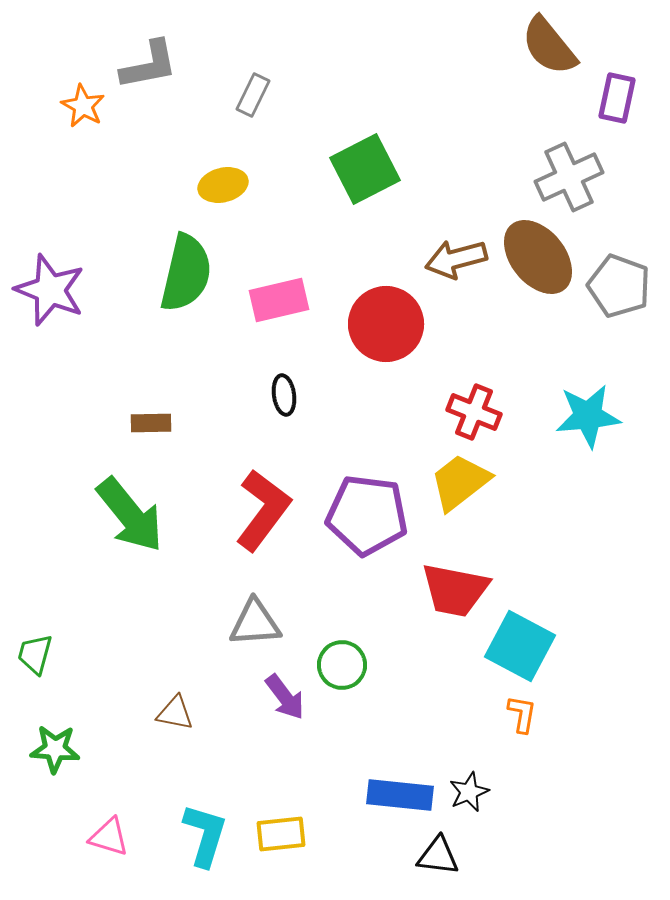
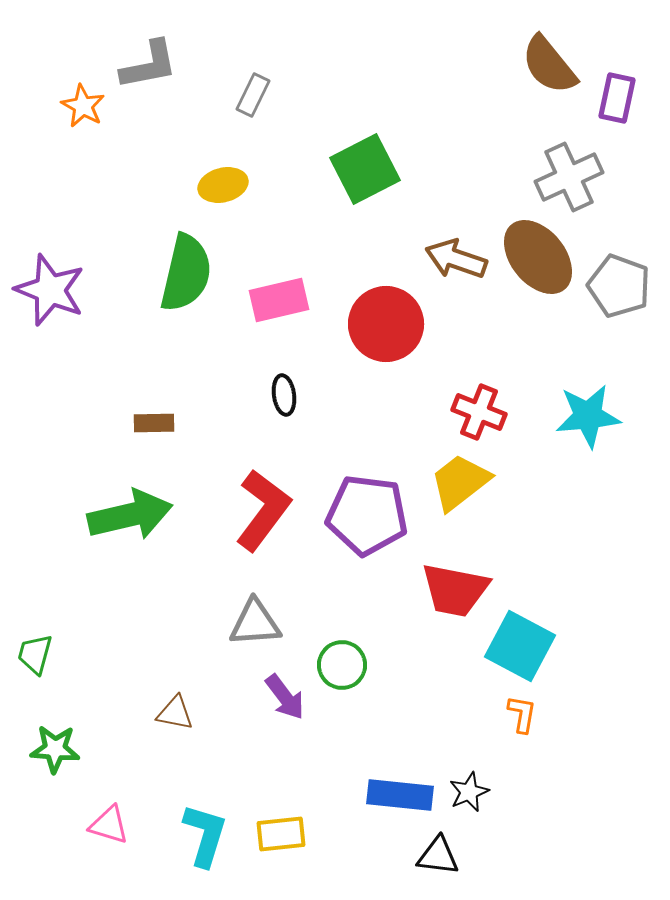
brown semicircle: moved 19 px down
brown arrow: rotated 34 degrees clockwise
red cross: moved 5 px right
brown rectangle: moved 3 px right
green arrow: rotated 64 degrees counterclockwise
pink triangle: moved 12 px up
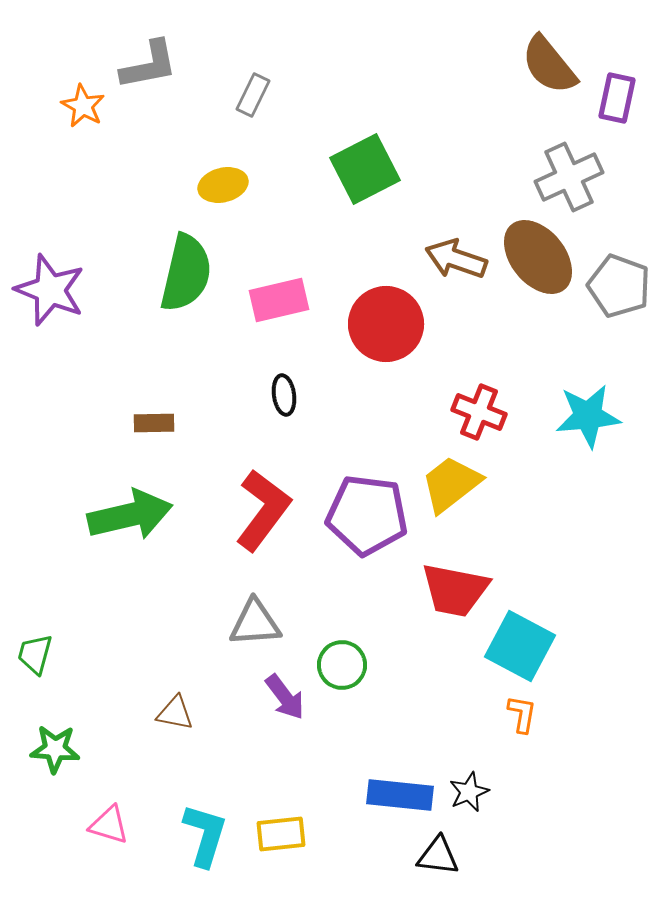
yellow trapezoid: moved 9 px left, 2 px down
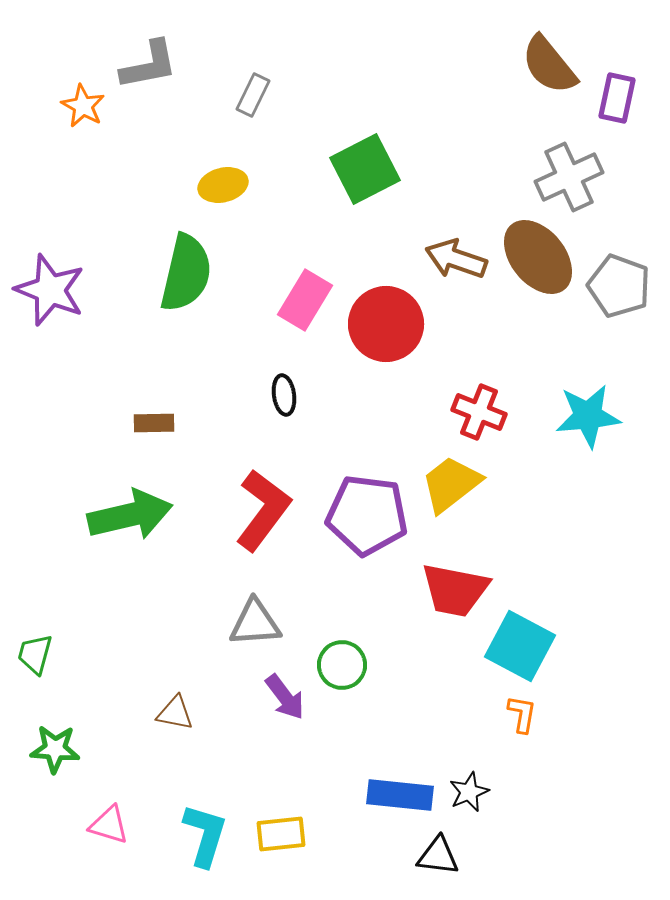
pink rectangle: moved 26 px right; rotated 46 degrees counterclockwise
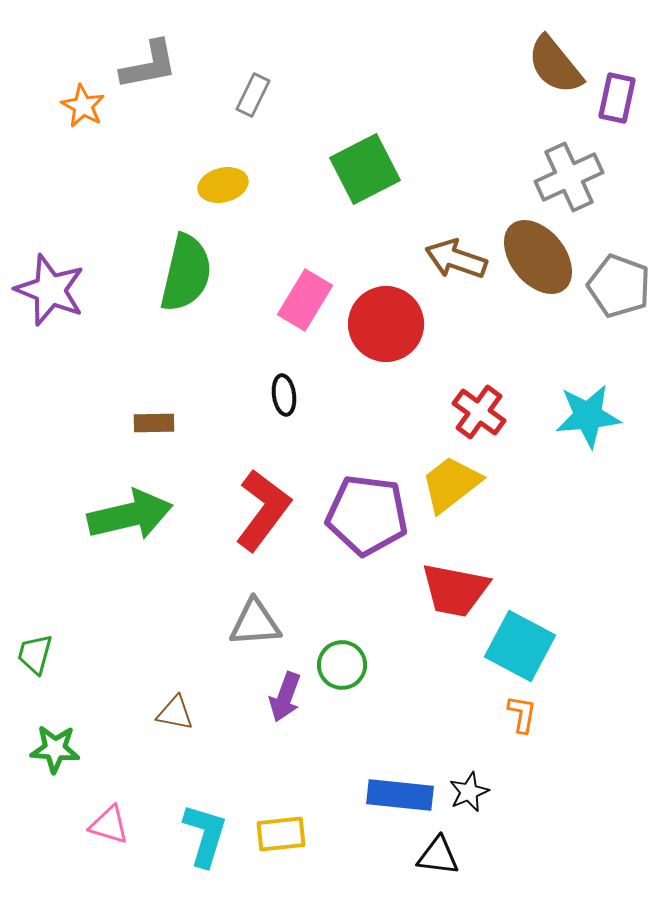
brown semicircle: moved 6 px right
red cross: rotated 14 degrees clockwise
purple arrow: rotated 57 degrees clockwise
